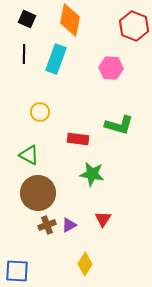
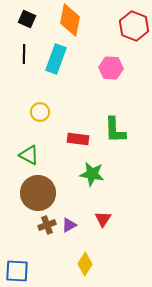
green L-shape: moved 4 px left, 5 px down; rotated 72 degrees clockwise
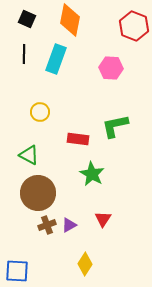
green L-shape: moved 4 px up; rotated 80 degrees clockwise
green star: rotated 20 degrees clockwise
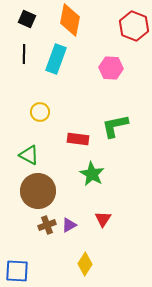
brown circle: moved 2 px up
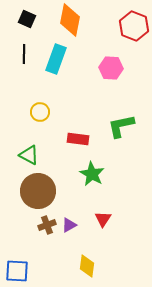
green L-shape: moved 6 px right
yellow diamond: moved 2 px right, 2 px down; rotated 25 degrees counterclockwise
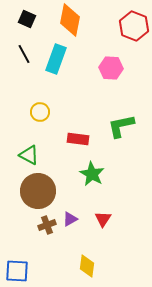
black line: rotated 30 degrees counterclockwise
purple triangle: moved 1 px right, 6 px up
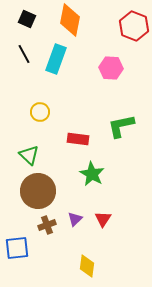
green triangle: rotated 15 degrees clockwise
purple triangle: moved 5 px right; rotated 14 degrees counterclockwise
blue square: moved 23 px up; rotated 10 degrees counterclockwise
